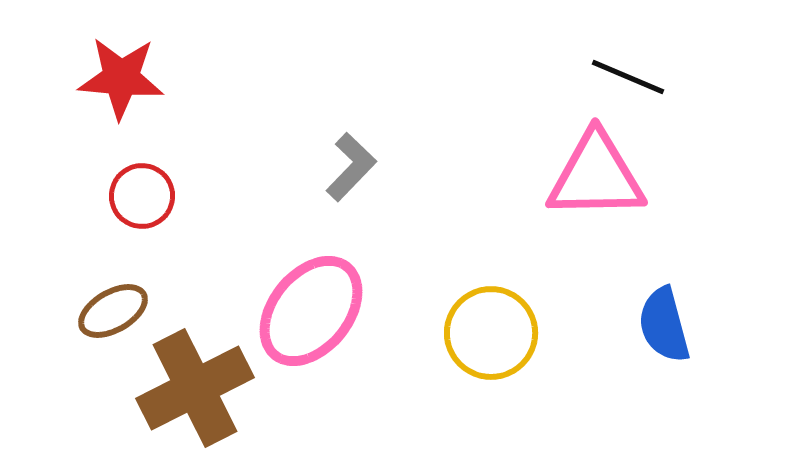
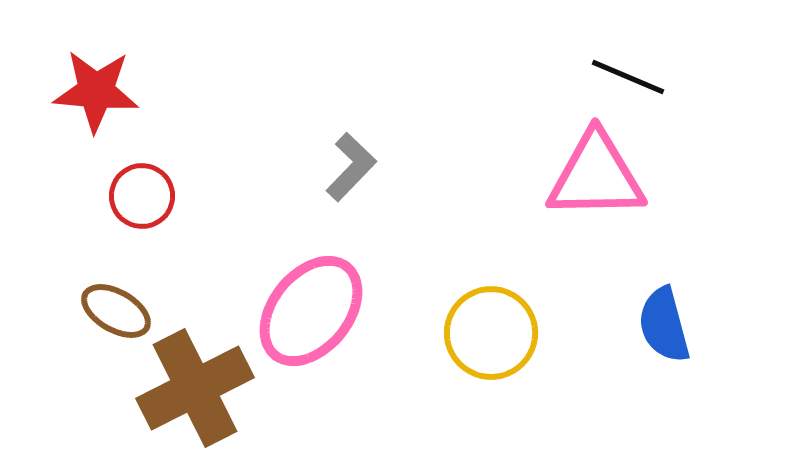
red star: moved 25 px left, 13 px down
brown ellipse: moved 3 px right; rotated 60 degrees clockwise
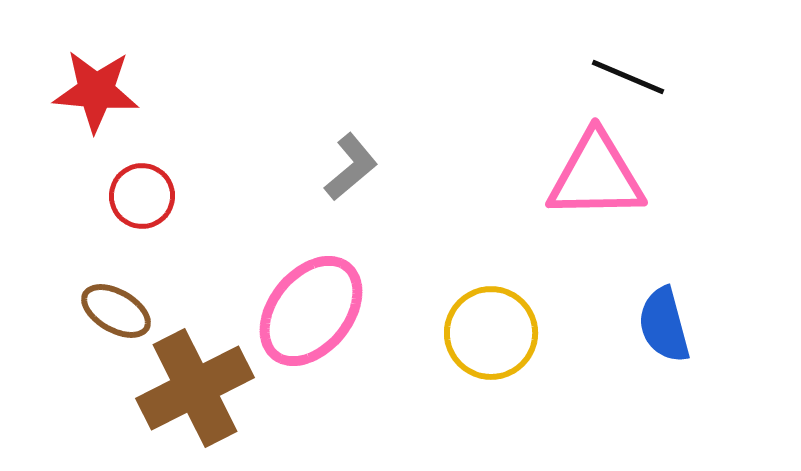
gray L-shape: rotated 6 degrees clockwise
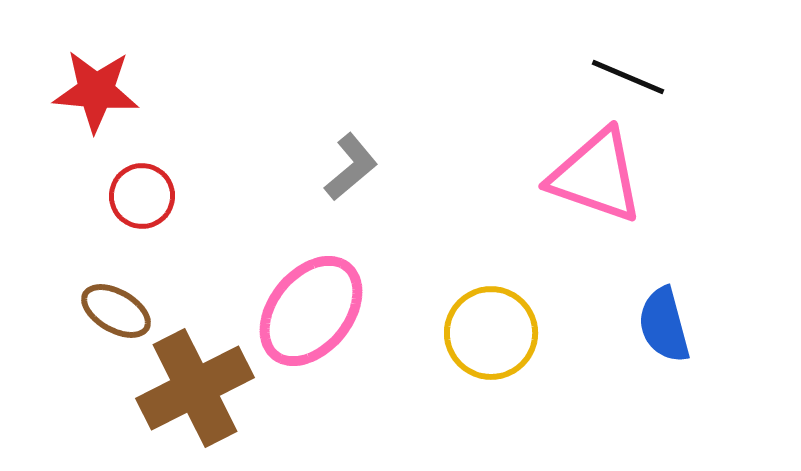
pink triangle: rotated 20 degrees clockwise
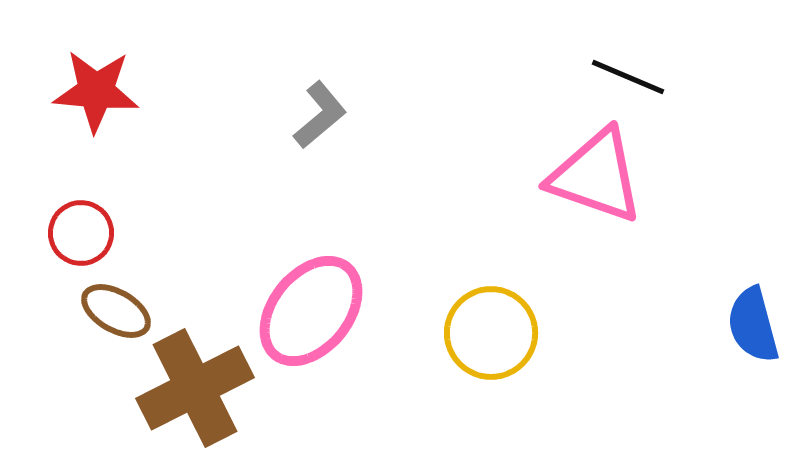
gray L-shape: moved 31 px left, 52 px up
red circle: moved 61 px left, 37 px down
blue semicircle: moved 89 px right
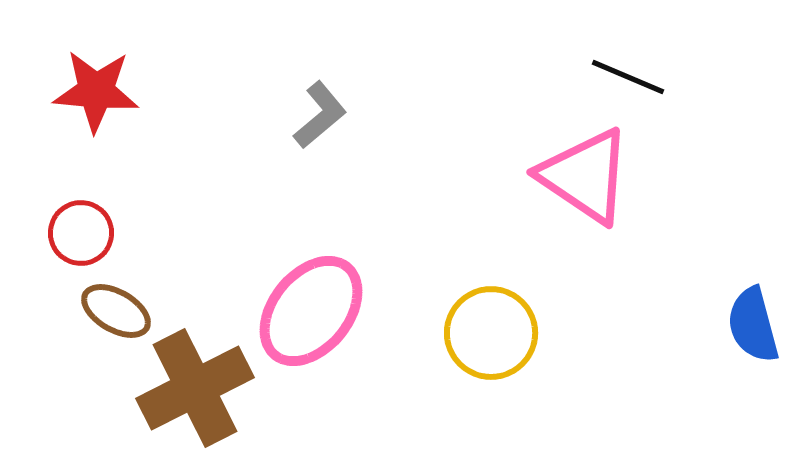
pink triangle: moved 11 px left; rotated 15 degrees clockwise
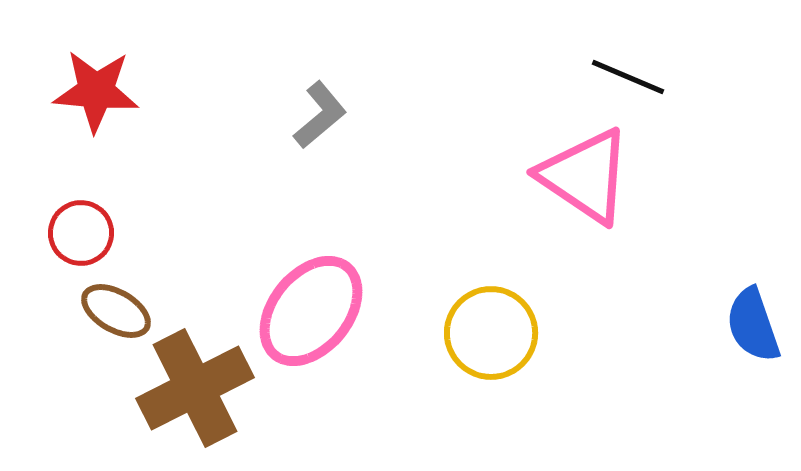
blue semicircle: rotated 4 degrees counterclockwise
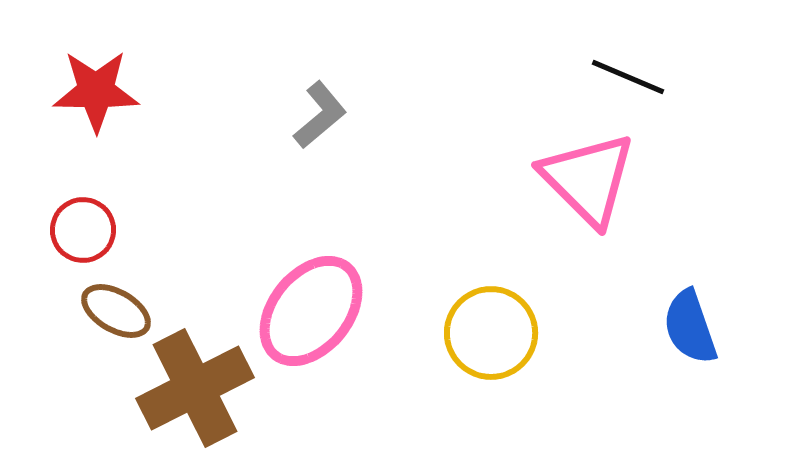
red star: rotated 4 degrees counterclockwise
pink triangle: moved 3 px right, 3 px down; rotated 11 degrees clockwise
red circle: moved 2 px right, 3 px up
blue semicircle: moved 63 px left, 2 px down
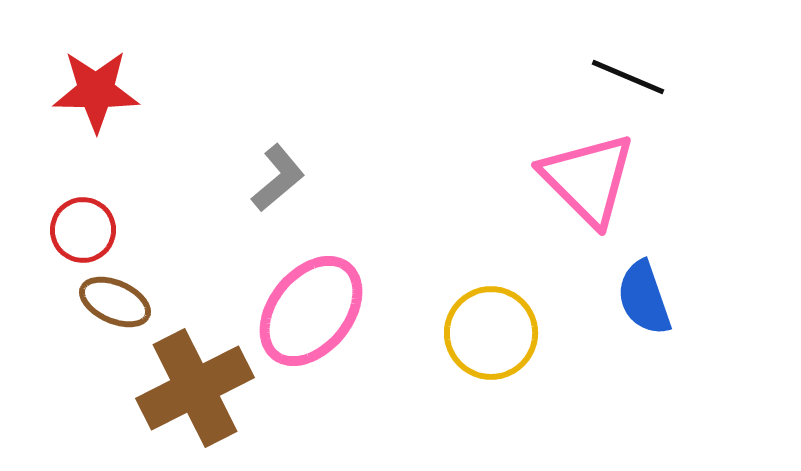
gray L-shape: moved 42 px left, 63 px down
brown ellipse: moved 1 px left, 9 px up; rotated 6 degrees counterclockwise
blue semicircle: moved 46 px left, 29 px up
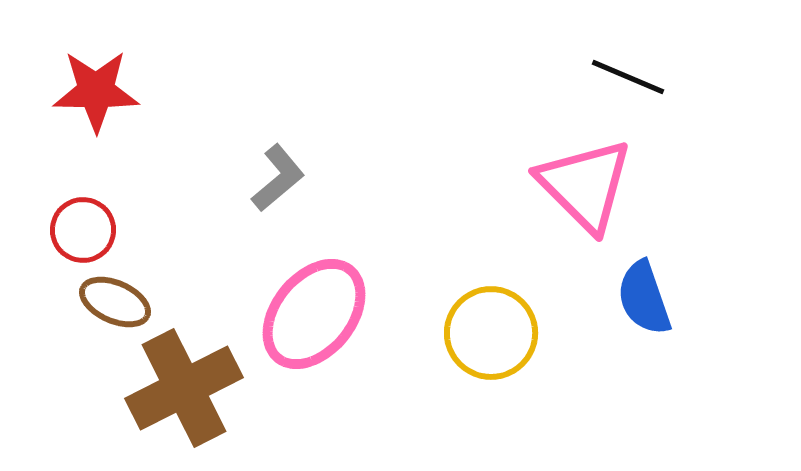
pink triangle: moved 3 px left, 6 px down
pink ellipse: moved 3 px right, 3 px down
brown cross: moved 11 px left
